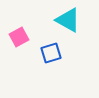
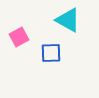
blue square: rotated 15 degrees clockwise
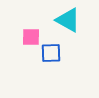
pink square: moved 12 px right; rotated 30 degrees clockwise
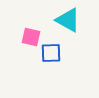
pink square: rotated 12 degrees clockwise
